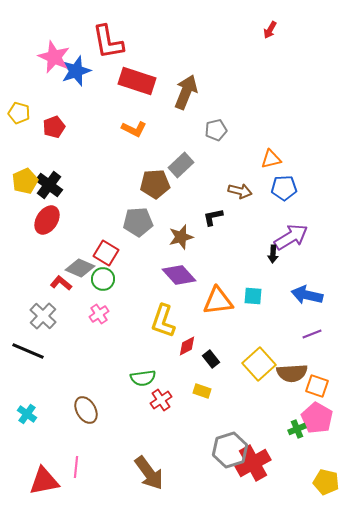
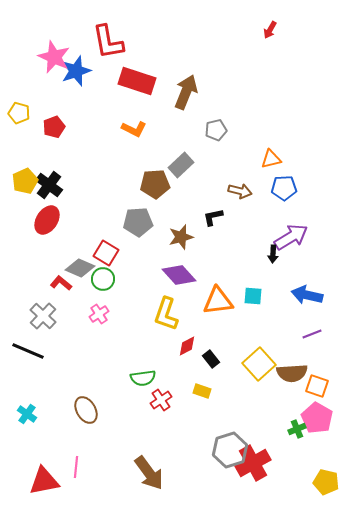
yellow L-shape at (163, 321): moved 3 px right, 7 px up
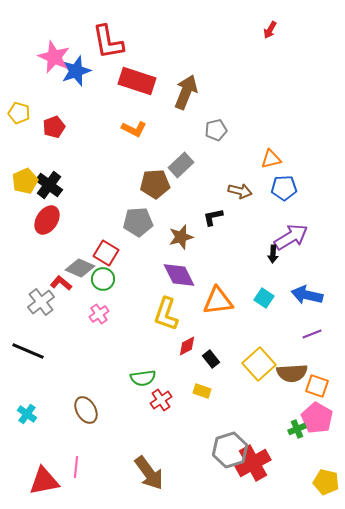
purple diamond at (179, 275): rotated 16 degrees clockwise
cyan square at (253, 296): moved 11 px right, 2 px down; rotated 30 degrees clockwise
gray cross at (43, 316): moved 2 px left, 14 px up; rotated 8 degrees clockwise
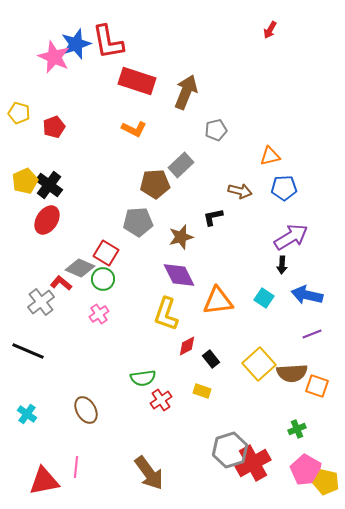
blue star at (76, 71): moved 27 px up
orange triangle at (271, 159): moved 1 px left, 3 px up
black arrow at (273, 254): moved 9 px right, 11 px down
pink pentagon at (317, 418): moved 11 px left, 52 px down
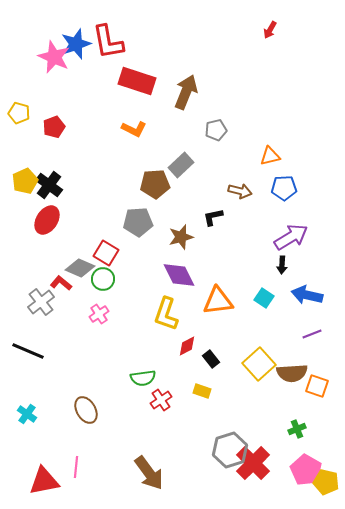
red cross at (253, 463): rotated 16 degrees counterclockwise
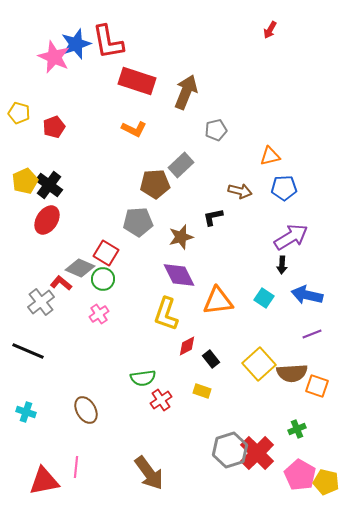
cyan cross at (27, 414): moved 1 px left, 2 px up; rotated 18 degrees counterclockwise
red cross at (253, 463): moved 4 px right, 10 px up
pink pentagon at (306, 470): moved 6 px left, 5 px down
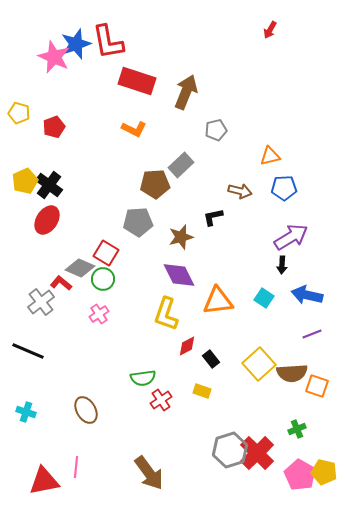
yellow pentagon at (326, 482): moved 2 px left, 10 px up
